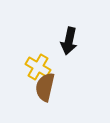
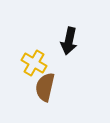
yellow cross: moved 4 px left, 4 px up
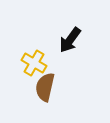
black arrow: moved 1 px right, 1 px up; rotated 24 degrees clockwise
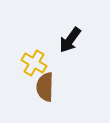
brown semicircle: rotated 12 degrees counterclockwise
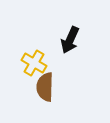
black arrow: rotated 12 degrees counterclockwise
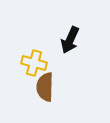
yellow cross: rotated 15 degrees counterclockwise
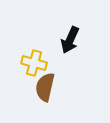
brown semicircle: rotated 12 degrees clockwise
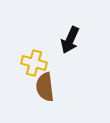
brown semicircle: rotated 20 degrees counterclockwise
